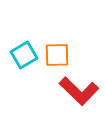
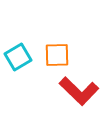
cyan square: moved 6 px left, 2 px down
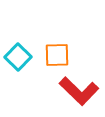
cyan square: rotated 16 degrees counterclockwise
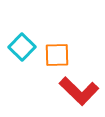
cyan square: moved 4 px right, 10 px up
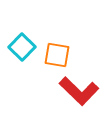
orange square: rotated 12 degrees clockwise
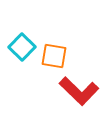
orange square: moved 3 px left, 1 px down
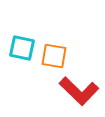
cyan square: moved 1 px down; rotated 32 degrees counterclockwise
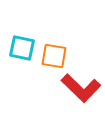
red L-shape: moved 2 px right, 3 px up
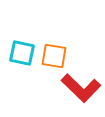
cyan square: moved 5 px down
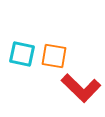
cyan square: moved 1 px down
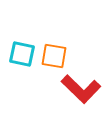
red L-shape: moved 1 px down
